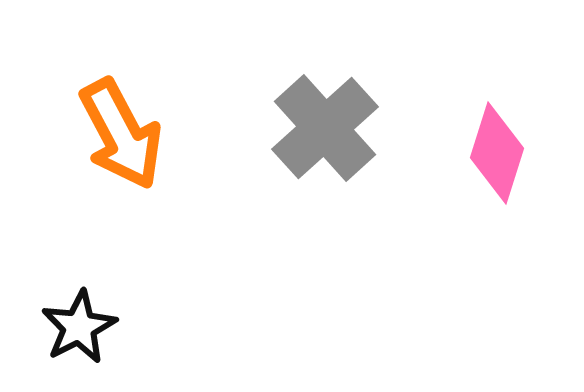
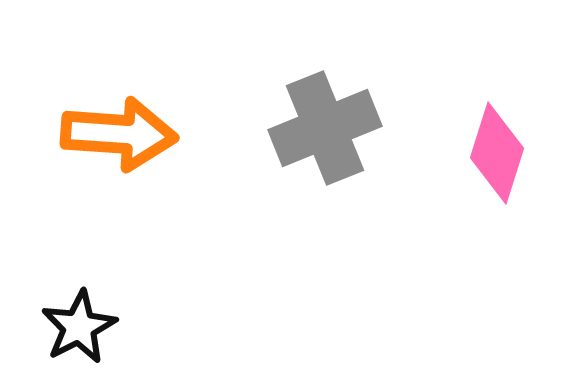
gray cross: rotated 20 degrees clockwise
orange arrow: moved 2 px left; rotated 58 degrees counterclockwise
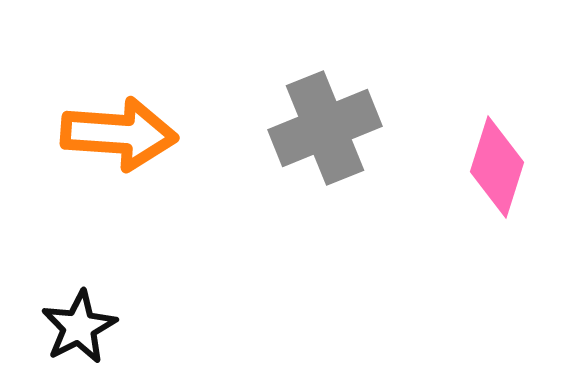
pink diamond: moved 14 px down
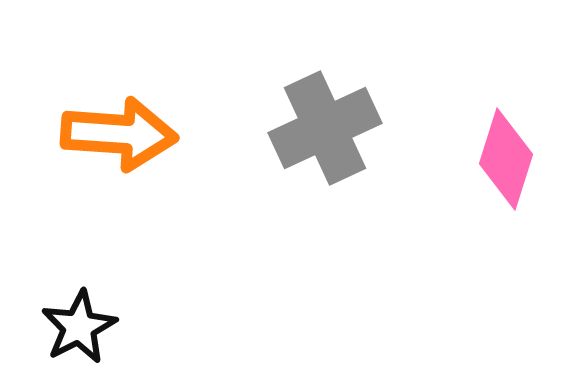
gray cross: rotated 3 degrees counterclockwise
pink diamond: moved 9 px right, 8 px up
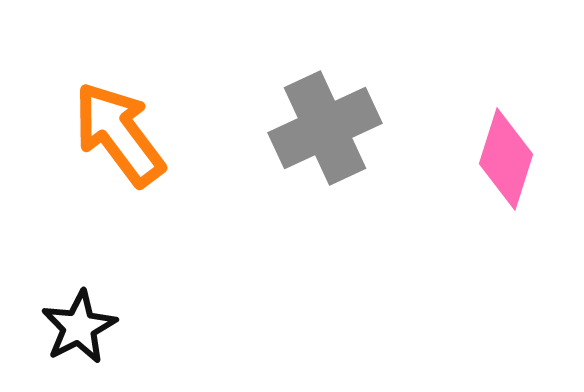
orange arrow: rotated 131 degrees counterclockwise
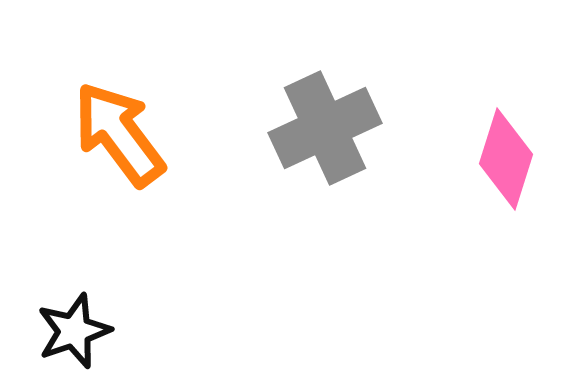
black star: moved 5 px left, 4 px down; rotated 8 degrees clockwise
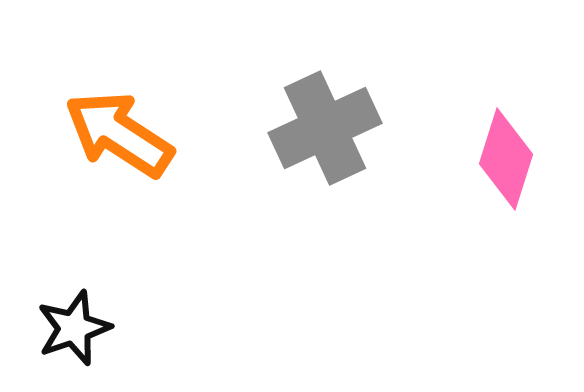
orange arrow: rotated 20 degrees counterclockwise
black star: moved 3 px up
